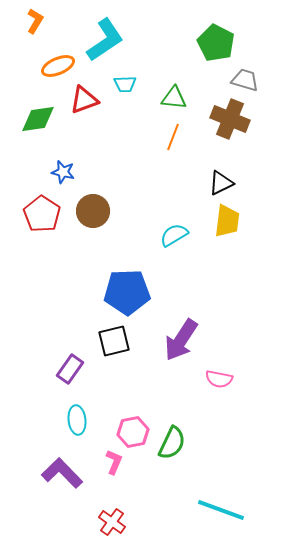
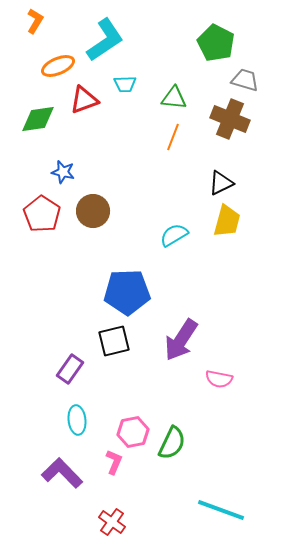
yellow trapezoid: rotated 8 degrees clockwise
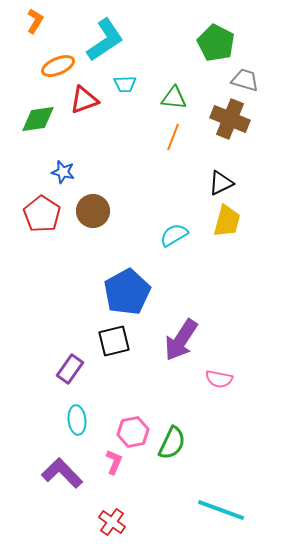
blue pentagon: rotated 27 degrees counterclockwise
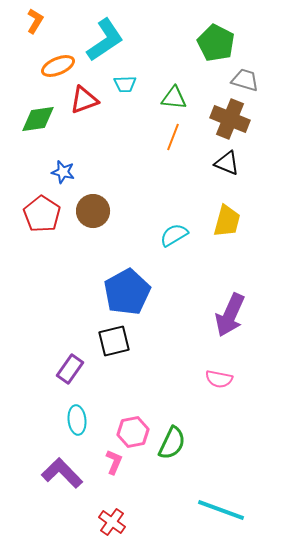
black triangle: moved 6 px right, 20 px up; rotated 48 degrees clockwise
purple arrow: moved 49 px right, 25 px up; rotated 9 degrees counterclockwise
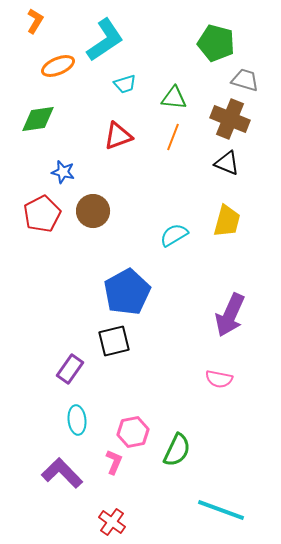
green pentagon: rotated 12 degrees counterclockwise
cyan trapezoid: rotated 15 degrees counterclockwise
red triangle: moved 34 px right, 36 px down
red pentagon: rotated 12 degrees clockwise
green semicircle: moved 5 px right, 7 px down
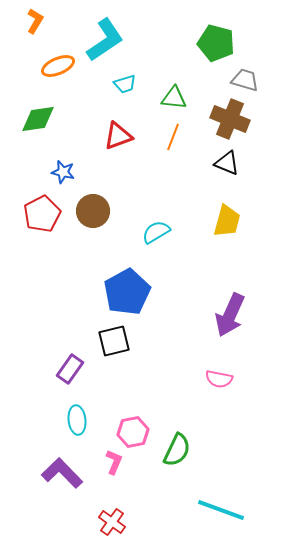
cyan semicircle: moved 18 px left, 3 px up
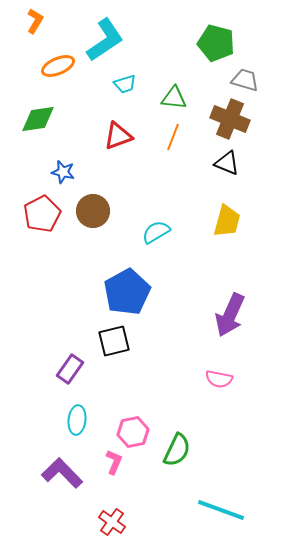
cyan ellipse: rotated 12 degrees clockwise
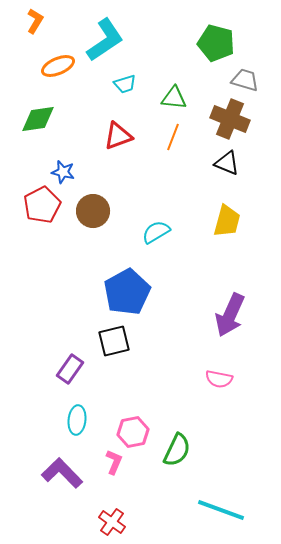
red pentagon: moved 9 px up
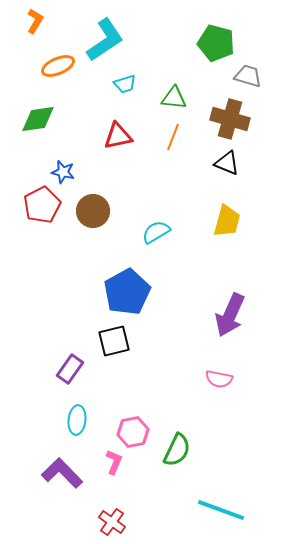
gray trapezoid: moved 3 px right, 4 px up
brown cross: rotated 6 degrees counterclockwise
red triangle: rotated 8 degrees clockwise
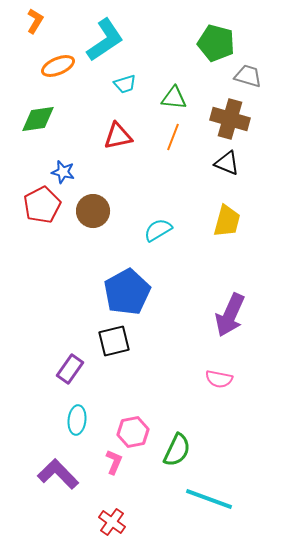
cyan semicircle: moved 2 px right, 2 px up
purple L-shape: moved 4 px left, 1 px down
cyan line: moved 12 px left, 11 px up
